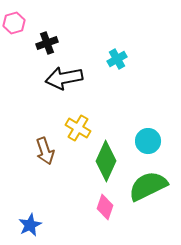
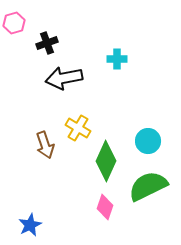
cyan cross: rotated 30 degrees clockwise
brown arrow: moved 6 px up
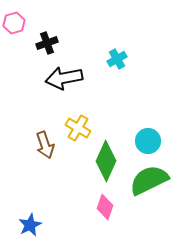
cyan cross: rotated 30 degrees counterclockwise
green semicircle: moved 1 px right, 6 px up
